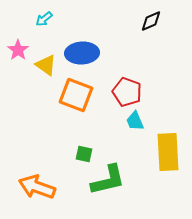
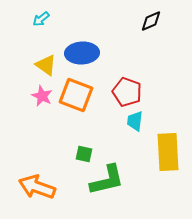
cyan arrow: moved 3 px left
pink star: moved 24 px right, 46 px down; rotated 10 degrees counterclockwise
cyan trapezoid: rotated 30 degrees clockwise
green L-shape: moved 1 px left
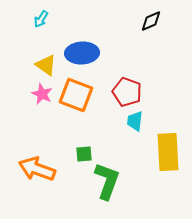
cyan arrow: rotated 18 degrees counterclockwise
pink star: moved 2 px up
green square: rotated 18 degrees counterclockwise
green L-shape: moved 1 px down; rotated 57 degrees counterclockwise
orange arrow: moved 18 px up
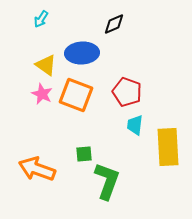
black diamond: moved 37 px left, 3 px down
cyan trapezoid: moved 4 px down
yellow rectangle: moved 5 px up
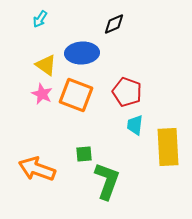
cyan arrow: moved 1 px left
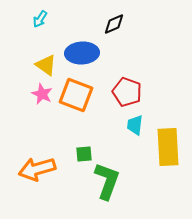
orange arrow: rotated 36 degrees counterclockwise
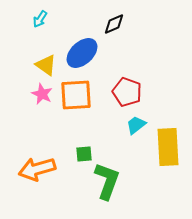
blue ellipse: rotated 40 degrees counterclockwise
orange square: rotated 24 degrees counterclockwise
cyan trapezoid: moved 1 px right; rotated 45 degrees clockwise
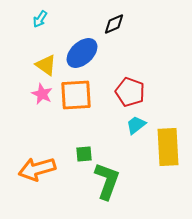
red pentagon: moved 3 px right
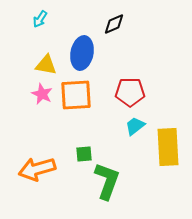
blue ellipse: rotated 36 degrees counterclockwise
yellow triangle: rotated 25 degrees counterclockwise
red pentagon: rotated 20 degrees counterclockwise
cyan trapezoid: moved 1 px left, 1 px down
